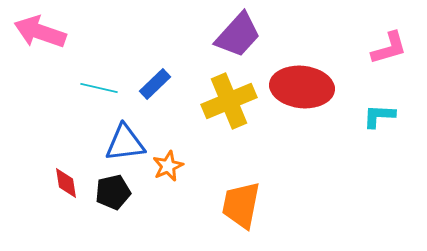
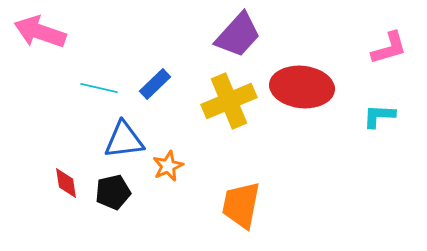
blue triangle: moved 1 px left, 3 px up
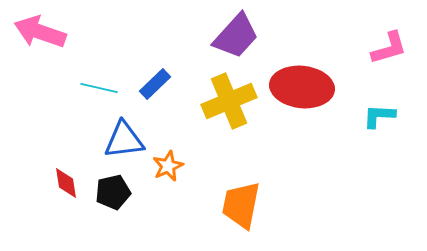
purple trapezoid: moved 2 px left, 1 px down
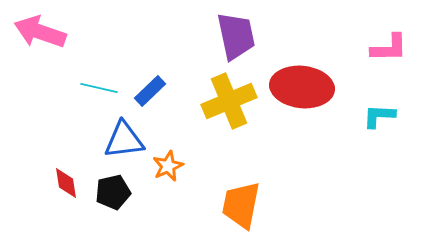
purple trapezoid: rotated 54 degrees counterclockwise
pink L-shape: rotated 15 degrees clockwise
blue rectangle: moved 5 px left, 7 px down
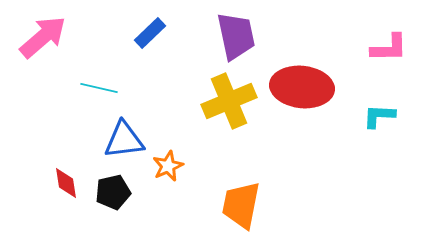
pink arrow: moved 3 px right, 5 px down; rotated 120 degrees clockwise
blue rectangle: moved 58 px up
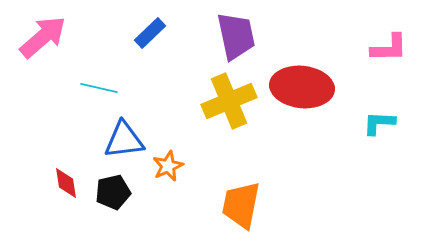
cyan L-shape: moved 7 px down
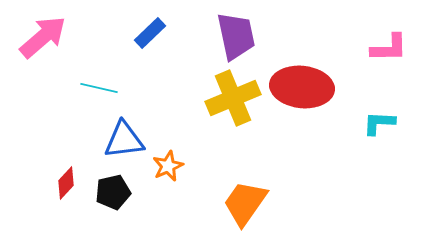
yellow cross: moved 4 px right, 3 px up
red diamond: rotated 52 degrees clockwise
orange trapezoid: moved 4 px right, 2 px up; rotated 24 degrees clockwise
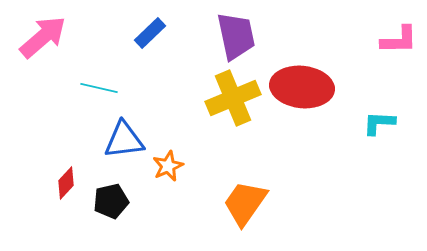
pink L-shape: moved 10 px right, 8 px up
black pentagon: moved 2 px left, 9 px down
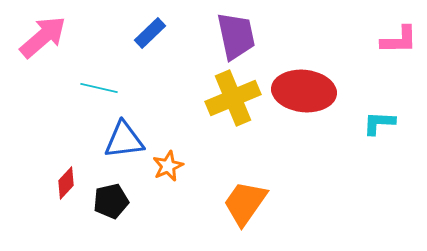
red ellipse: moved 2 px right, 4 px down
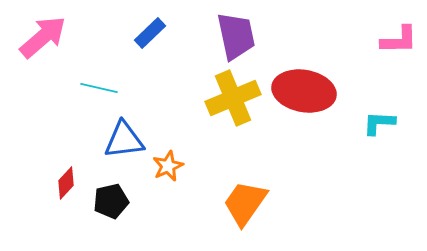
red ellipse: rotated 4 degrees clockwise
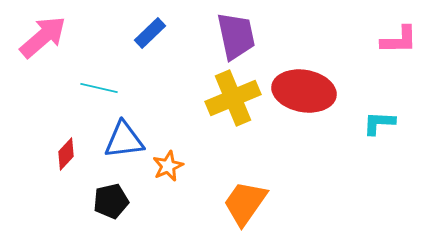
red diamond: moved 29 px up
